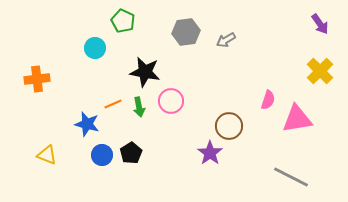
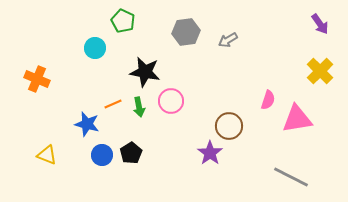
gray arrow: moved 2 px right
orange cross: rotated 30 degrees clockwise
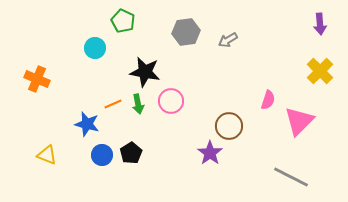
purple arrow: rotated 30 degrees clockwise
green arrow: moved 1 px left, 3 px up
pink triangle: moved 2 px right, 2 px down; rotated 36 degrees counterclockwise
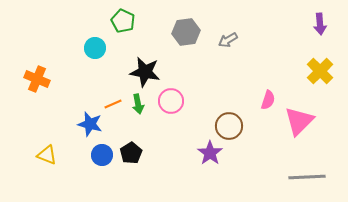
blue star: moved 3 px right
gray line: moved 16 px right; rotated 30 degrees counterclockwise
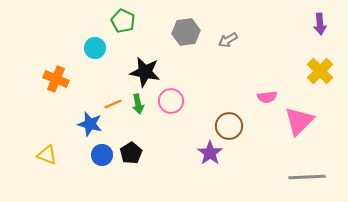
orange cross: moved 19 px right
pink semicircle: moved 1 px left, 3 px up; rotated 66 degrees clockwise
